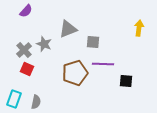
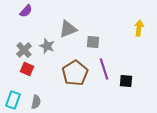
gray star: moved 3 px right, 2 px down
purple line: moved 1 px right, 5 px down; rotated 70 degrees clockwise
brown pentagon: rotated 15 degrees counterclockwise
cyan rectangle: moved 1 px left, 1 px down
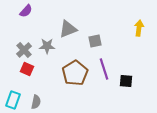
gray square: moved 2 px right, 1 px up; rotated 16 degrees counterclockwise
gray star: rotated 21 degrees counterclockwise
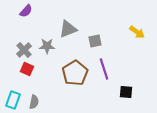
yellow arrow: moved 2 px left, 4 px down; rotated 119 degrees clockwise
black square: moved 11 px down
gray semicircle: moved 2 px left
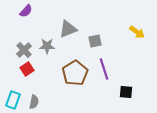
red square: rotated 32 degrees clockwise
